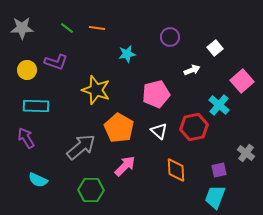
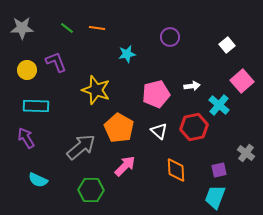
white square: moved 12 px right, 3 px up
purple L-shape: rotated 130 degrees counterclockwise
white arrow: moved 16 px down; rotated 14 degrees clockwise
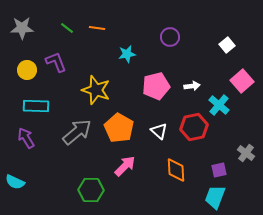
pink pentagon: moved 8 px up
gray arrow: moved 4 px left, 15 px up
cyan semicircle: moved 23 px left, 2 px down
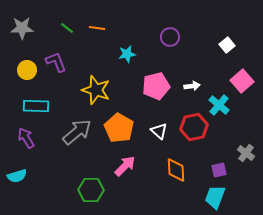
cyan semicircle: moved 2 px right, 6 px up; rotated 42 degrees counterclockwise
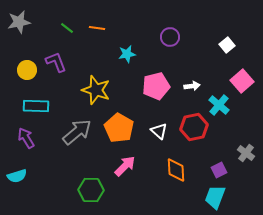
gray star: moved 3 px left, 6 px up; rotated 10 degrees counterclockwise
purple square: rotated 14 degrees counterclockwise
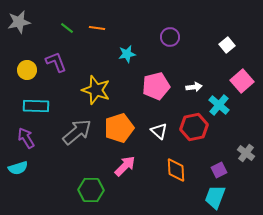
white arrow: moved 2 px right, 1 px down
orange pentagon: rotated 24 degrees clockwise
cyan semicircle: moved 1 px right, 8 px up
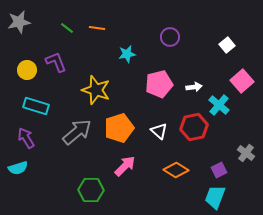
pink pentagon: moved 3 px right, 2 px up
cyan rectangle: rotated 15 degrees clockwise
orange diamond: rotated 55 degrees counterclockwise
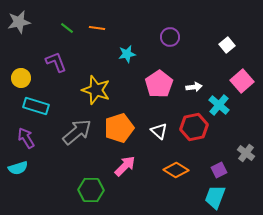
yellow circle: moved 6 px left, 8 px down
pink pentagon: rotated 20 degrees counterclockwise
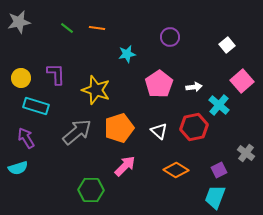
purple L-shape: moved 12 px down; rotated 20 degrees clockwise
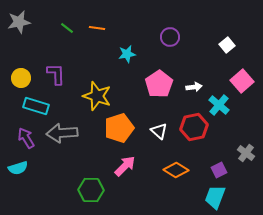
yellow star: moved 1 px right, 6 px down
gray arrow: moved 15 px left, 1 px down; rotated 144 degrees counterclockwise
